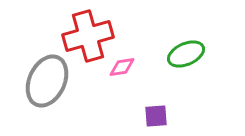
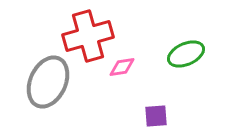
gray ellipse: moved 1 px right, 1 px down
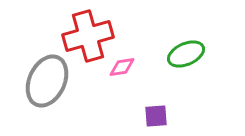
gray ellipse: moved 1 px left, 1 px up
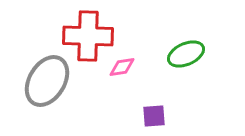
red cross: rotated 18 degrees clockwise
gray ellipse: rotated 6 degrees clockwise
purple square: moved 2 px left
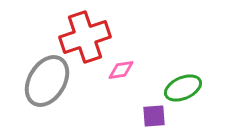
red cross: moved 3 px left, 1 px down; rotated 21 degrees counterclockwise
green ellipse: moved 3 px left, 34 px down
pink diamond: moved 1 px left, 3 px down
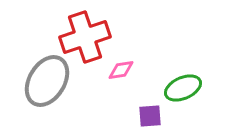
purple square: moved 4 px left
